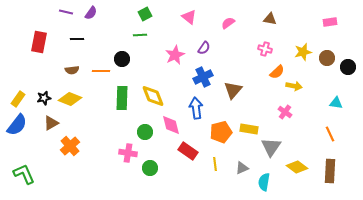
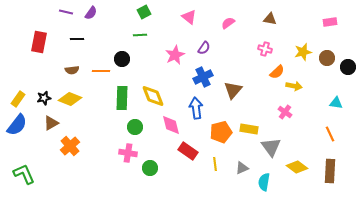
green square at (145, 14): moved 1 px left, 2 px up
green circle at (145, 132): moved 10 px left, 5 px up
gray triangle at (271, 147): rotated 10 degrees counterclockwise
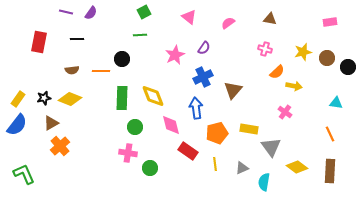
orange pentagon at (221, 132): moved 4 px left, 1 px down
orange cross at (70, 146): moved 10 px left
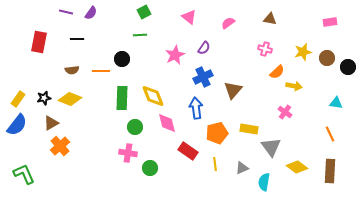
pink diamond at (171, 125): moved 4 px left, 2 px up
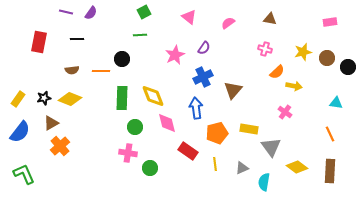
blue semicircle at (17, 125): moved 3 px right, 7 px down
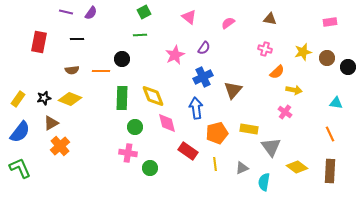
yellow arrow at (294, 86): moved 4 px down
green L-shape at (24, 174): moved 4 px left, 6 px up
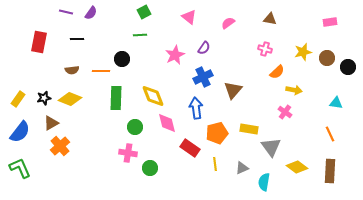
green rectangle at (122, 98): moved 6 px left
red rectangle at (188, 151): moved 2 px right, 3 px up
